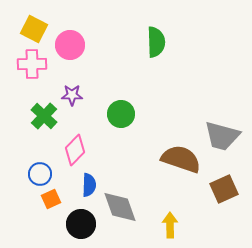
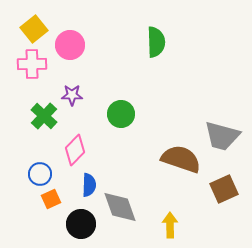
yellow square: rotated 24 degrees clockwise
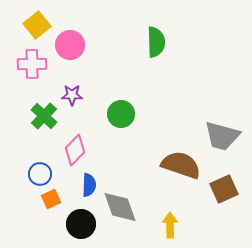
yellow square: moved 3 px right, 4 px up
brown semicircle: moved 6 px down
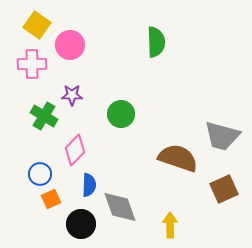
yellow square: rotated 16 degrees counterclockwise
green cross: rotated 12 degrees counterclockwise
brown semicircle: moved 3 px left, 7 px up
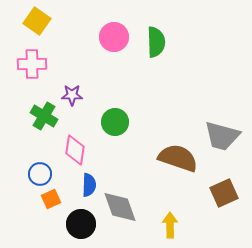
yellow square: moved 4 px up
pink circle: moved 44 px right, 8 px up
green circle: moved 6 px left, 8 px down
pink diamond: rotated 36 degrees counterclockwise
brown square: moved 4 px down
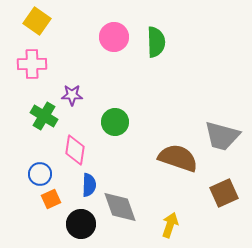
yellow arrow: rotated 20 degrees clockwise
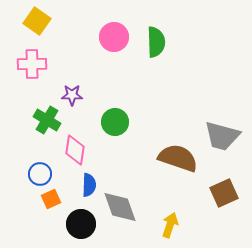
green cross: moved 3 px right, 4 px down
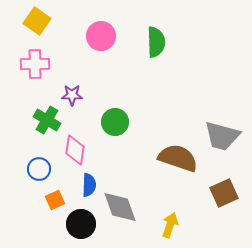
pink circle: moved 13 px left, 1 px up
pink cross: moved 3 px right
blue circle: moved 1 px left, 5 px up
orange square: moved 4 px right, 1 px down
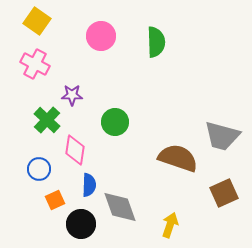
pink cross: rotated 28 degrees clockwise
green cross: rotated 12 degrees clockwise
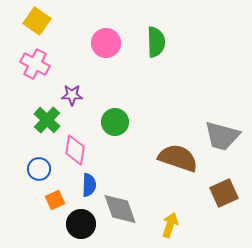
pink circle: moved 5 px right, 7 px down
gray diamond: moved 2 px down
